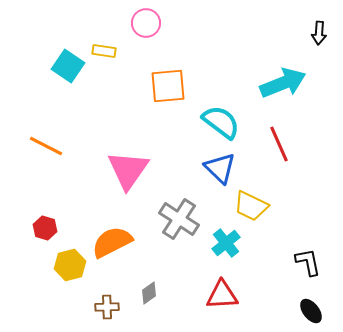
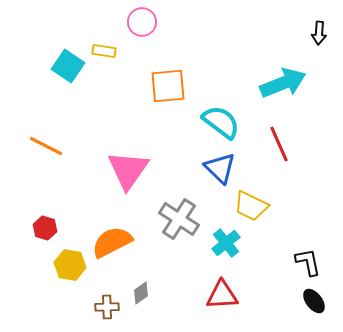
pink circle: moved 4 px left, 1 px up
yellow hexagon: rotated 24 degrees clockwise
gray diamond: moved 8 px left
black ellipse: moved 3 px right, 10 px up
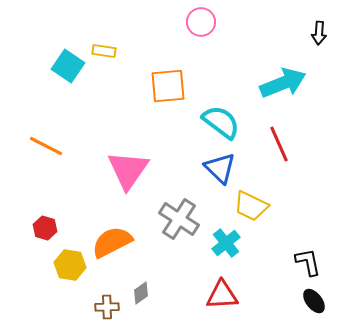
pink circle: moved 59 px right
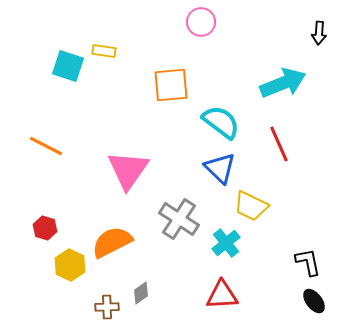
cyan square: rotated 16 degrees counterclockwise
orange square: moved 3 px right, 1 px up
yellow hexagon: rotated 16 degrees clockwise
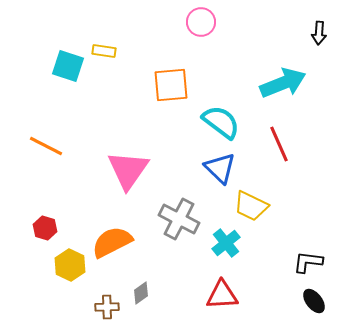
gray cross: rotated 6 degrees counterclockwise
black L-shape: rotated 72 degrees counterclockwise
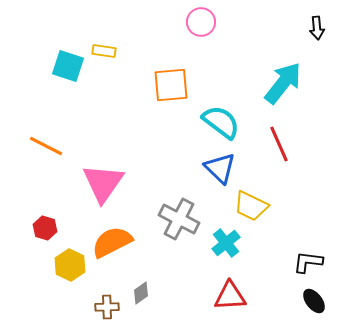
black arrow: moved 2 px left, 5 px up; rotated 10 degrees counterclockwise
cyan arrow: rotated 30 degrees counterclockwise
pink triangle: moved 25 px left, 13 px down
red triangle: moved 8 px right, 1 px down
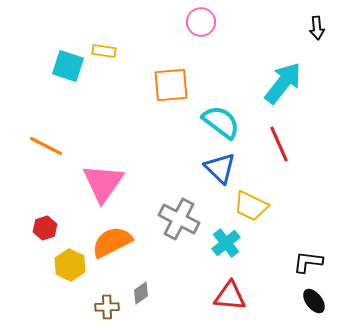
red hexagon: rotated 25 degrees clockwise
red triangle: rotated 8 degrees clockwise
